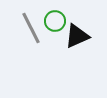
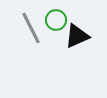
green circle: moved 1 px right, 1 px up
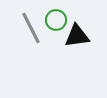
black triangle: rotated 16 degrees clockwise
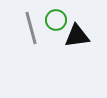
gray line: rotated 12 degrees clockwise
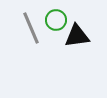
gray line: rotated 8 degrees counterclockwise
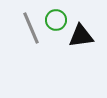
black triangle: moved 4 px right
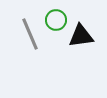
gray line: moved 1 px left, 6 px down
